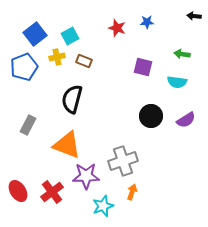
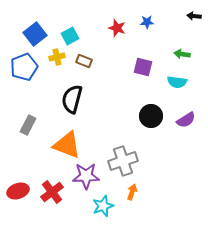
red ellipse: rotated 75 degrees counterclockwise
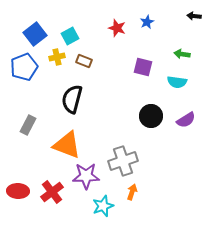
blue star: rotated 24 degrees counterclockwise
red ellipse: rotated 20 degrees clockwise
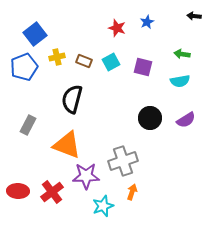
cyan square: moved 41 px right, 26 px down
cyan semicircle: moved 3 px right, 1 px up; rotated 18 degrees counterclockwise
black circle: moved 1 px left, 2 px down
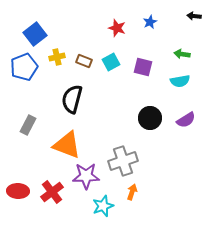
blue star: moved 3 px right
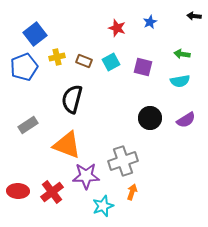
gray rectangle: rotated 30 degrees clockwise
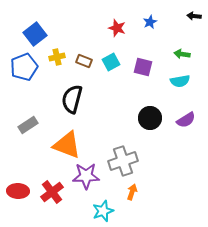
cyan star: moved 5 px down
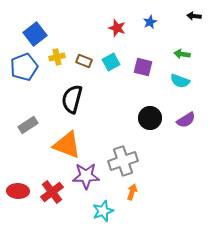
cyan semicircle: rotated 30 degrees clockwise
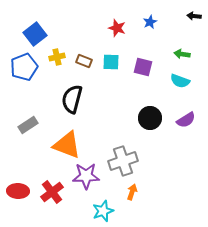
cyan square: rotated 30 degrees clockwise
